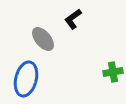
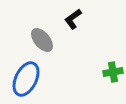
gray ellipse: moved 1 px left, 1 px down
blue ellipse: rotated 12 degrees clockwise
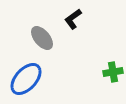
gray ellipse: moved 2 px up
blue ellipse: rotated 16 degrees clockwise
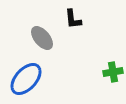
black L-shape: rotated 60 degrees counterclockwise
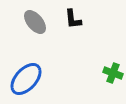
gray ellipse: moved 7 px left, 16 px up
green cross: moved 1 px down; rotated 30 degrees clockwise
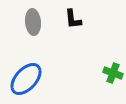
gray ellipse: moved 2 px left; rotated 35 degrees clockwise
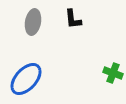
gray ellipse: rotated 15 degrees clockwise
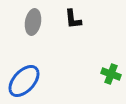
green cross: moved 2 px left, 1 px down
blue ellipse: moved 2 px left, 2 px down
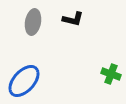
black L-shape: rotated 70 degrees counterclockwise
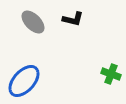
gray ellipse: rotated 55 degrees counterclockwise
